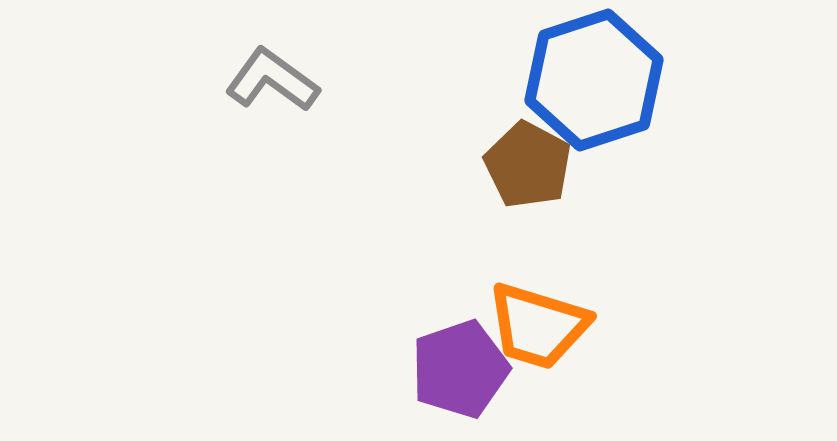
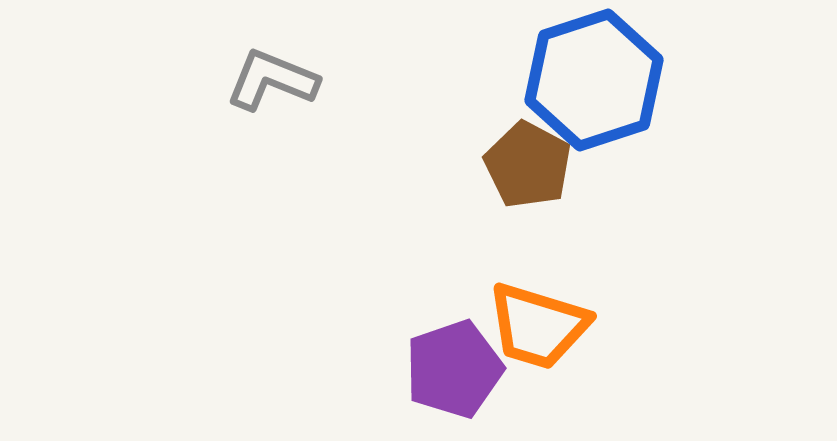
gray L-shape: rotated 14 degrees counterclockwise
purple pentagon: moved 6 px left
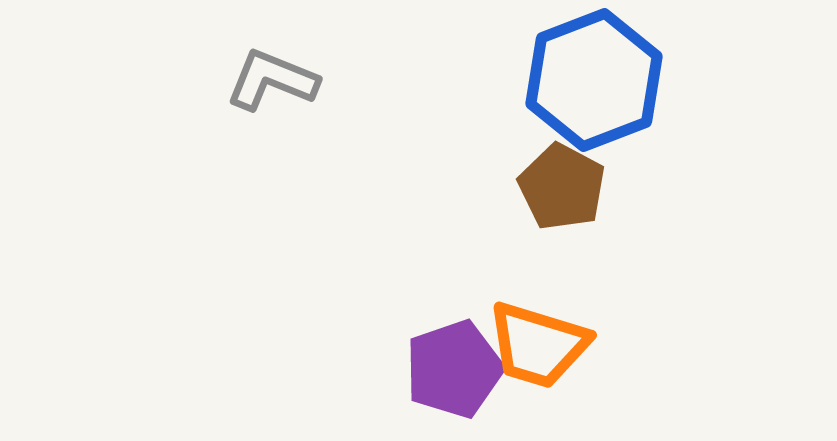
blue hexagon: rotated 3 degrees counterclockwise
brown pentagon: moved 34 px right, 22 px down
orange trapezoid: moved 19 px down
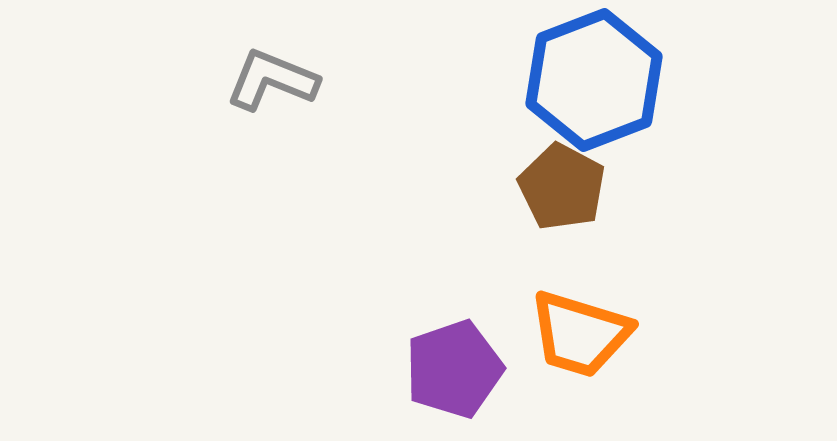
orange trapezoid: moved 42 px right, 11 px up
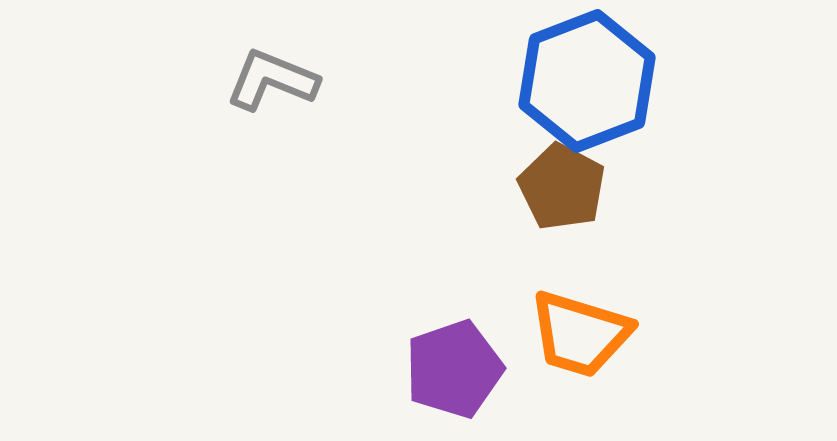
blue hexagon: moved 7 px left, 1 px down
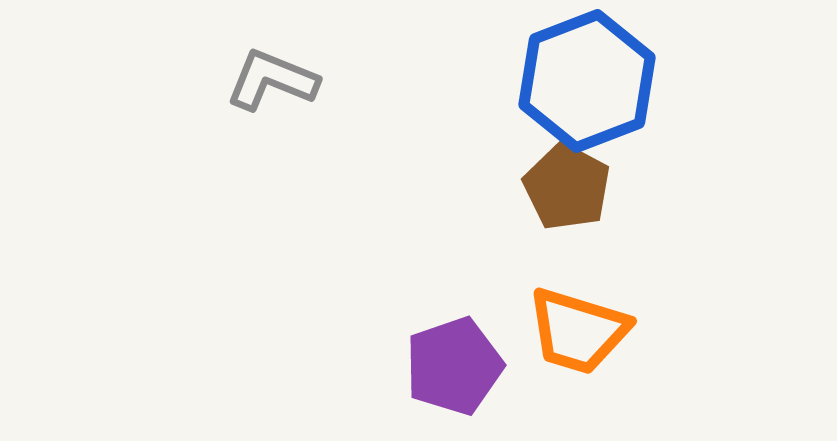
brown pentagon: moved 5 px right
orange trapezoid: moved 2 px left, 3 px up
purple pentagon: moved 3 px up
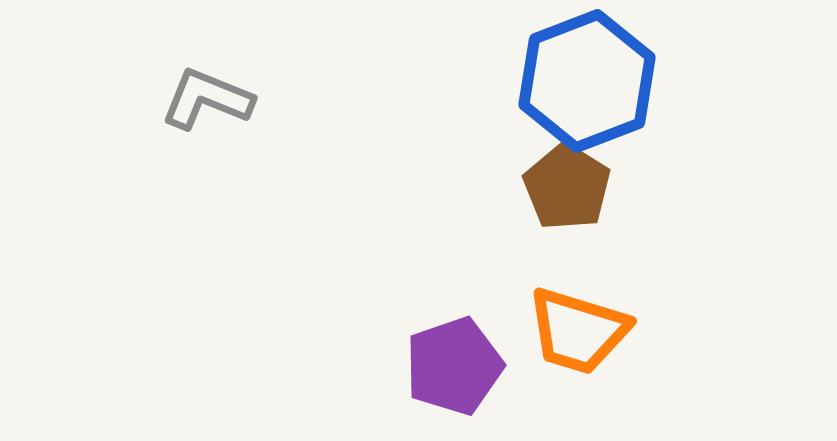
gray L-shape: moved 65 px left, 19 px down
brown pentagon: rotated 4 degrees clockwise
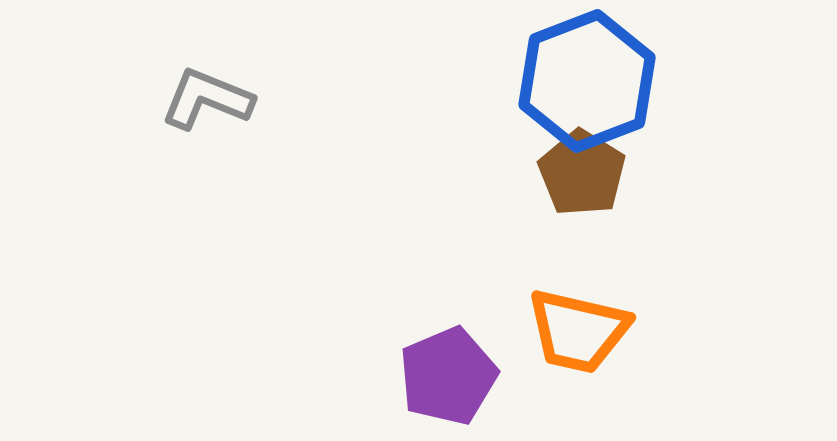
brown pentagon: moved 15 px right, 14 px up
orange trapezoid: rotated 4 degrees counterclockwise
purple pentagon: moved 6 px left, 10 px down; rotated 4 degrees counterclockwise
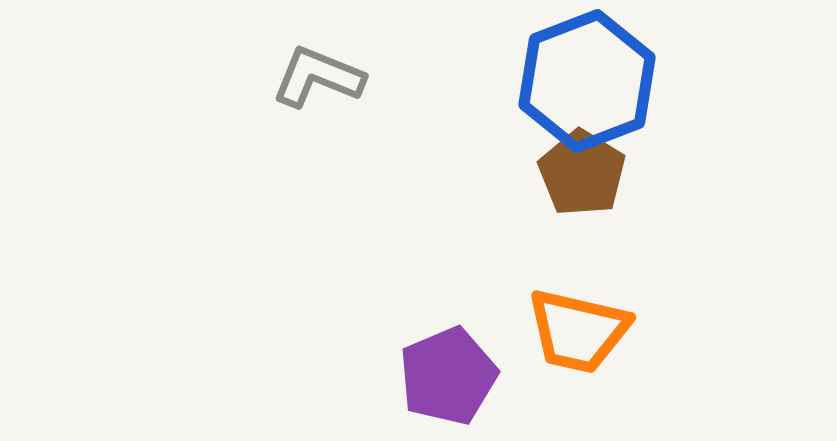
gray L-shape: moved 111 px right, 22 px up
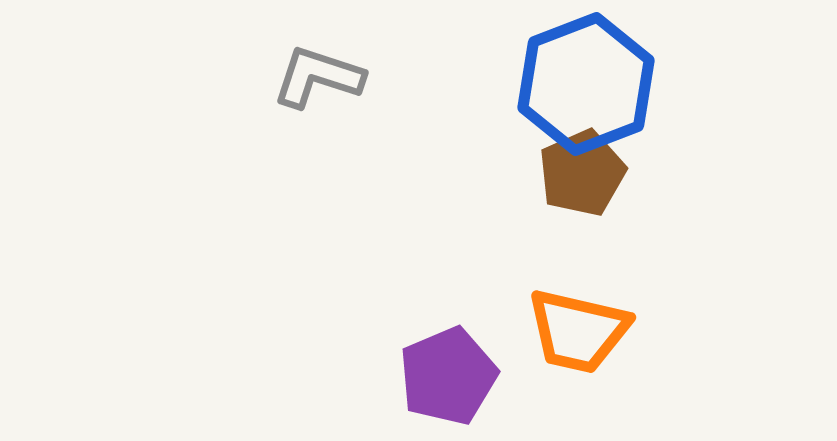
gray L-shape: rotated 4 degrees counterclockwise
blue hexagon: moved 1 px left, 3 px down
brown pentagon: rotated 16 degrees clockwise
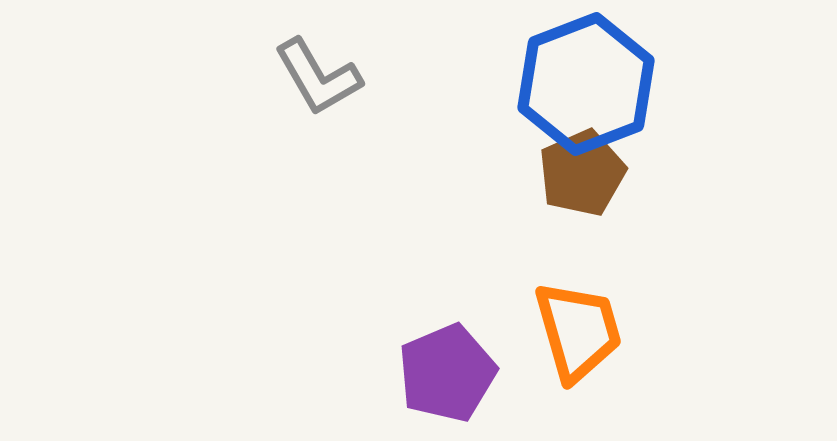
gray L-shape: rotated 138 degrees counterclockwise
orange trapezoid: rotated 119 degrees counterclockwise
purple pentagon: moved 1 px left, 3 px up
